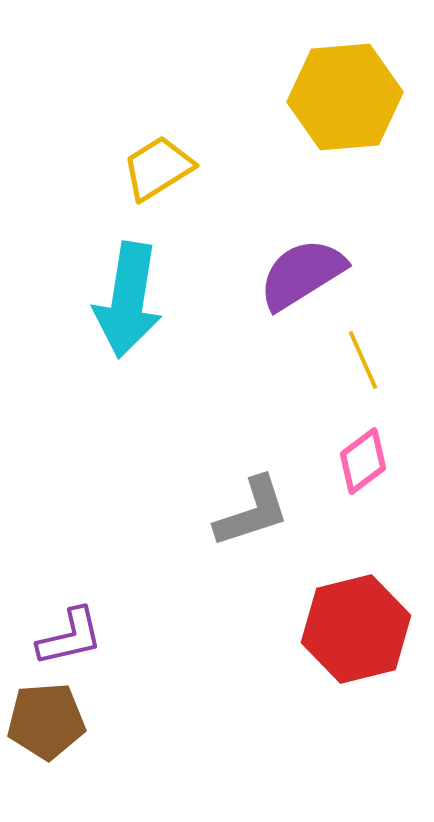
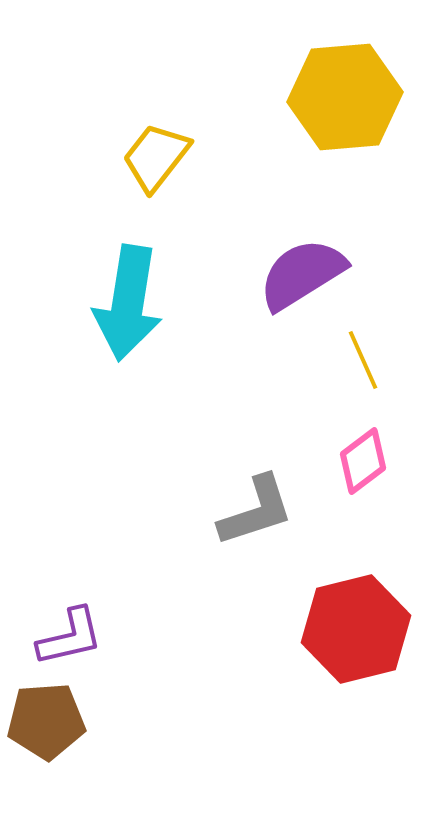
yellow trapezoid: moved 2 px left, 11 px up; rotated 20 degrees counterclockwise
cyan arrow: moved 3 px down
gray L-shape: moved 4 px right, 1 px up
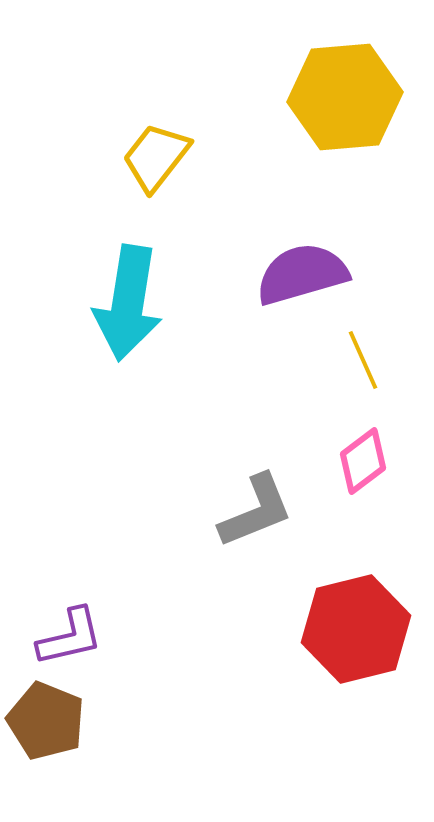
purple semicircle: rotated 16 degrees clockwise
gray L-shape: rotated 4 degrees counterclockwise
brown pentagon: rotated 26 degrees clockwise
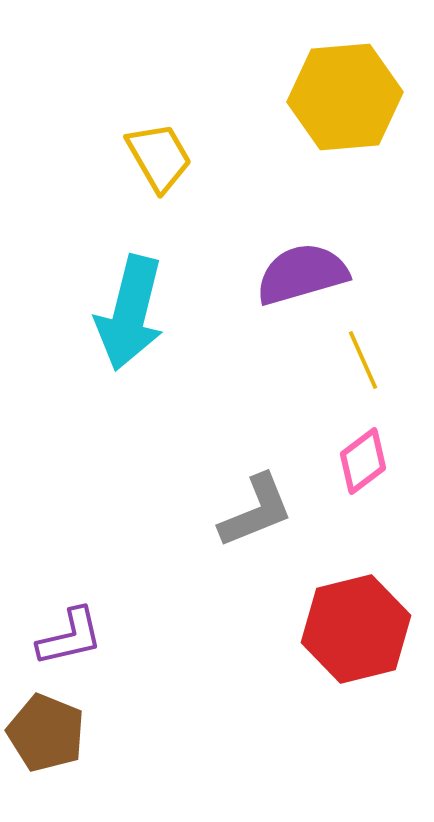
yellow trapezoid: moved 3 px right; rotated 112 degrees clockwise
cyan arrow: moved 2 px right, 10 px down; rotated 5 degrees clockwise
brown pentagon: moved 12 px down
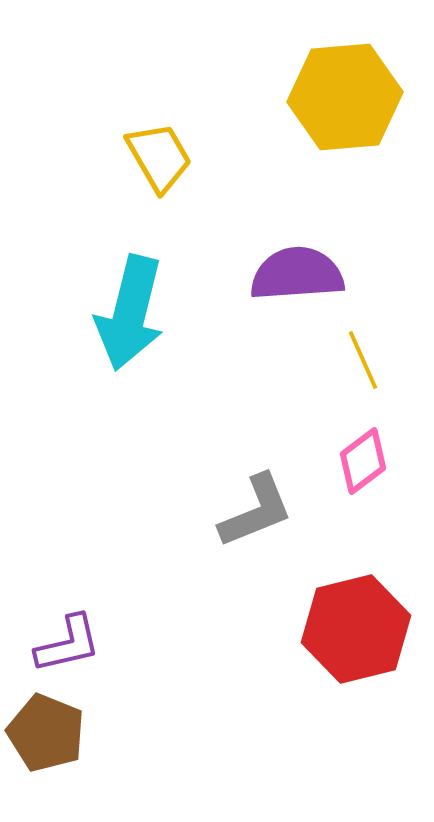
purple semicircle: moved 5 px left; rotated 12 degrees clockwise
purple L-shape: moved 2 px left, 7 px down
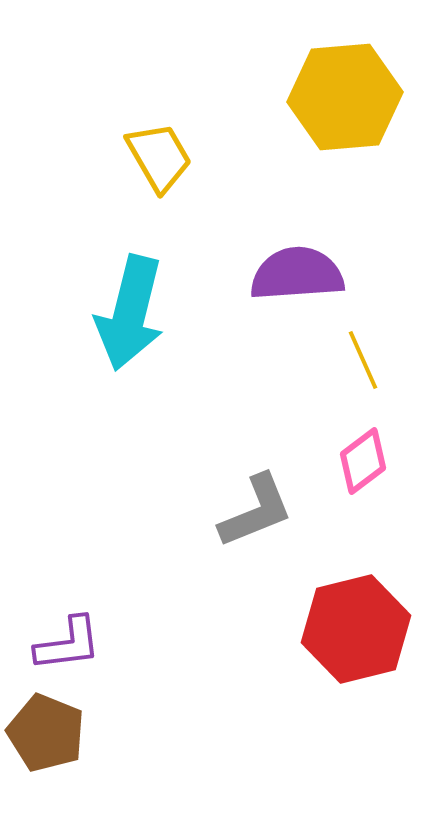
purple L-shape: rotated 6 degrees clockwise
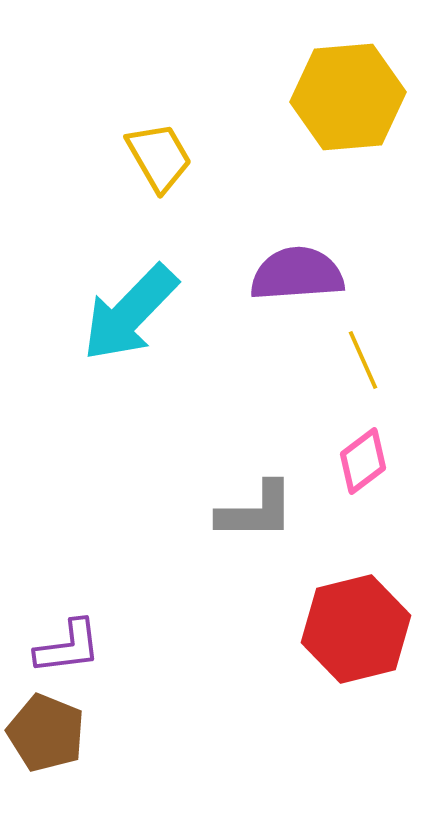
yellow hexagon: moved 3 px right
cyan arrow: rotated 30 degrees clockwise
gray L-shape: rotated 22 degrees clockwise
purple L-shape: moved 3 px down
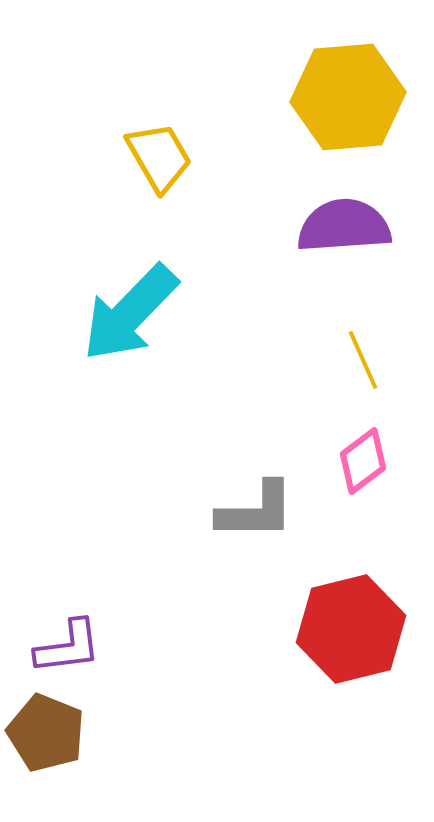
purple semicircle: moved 47 px right, 48 px up
red hexagon: moved 5 px left
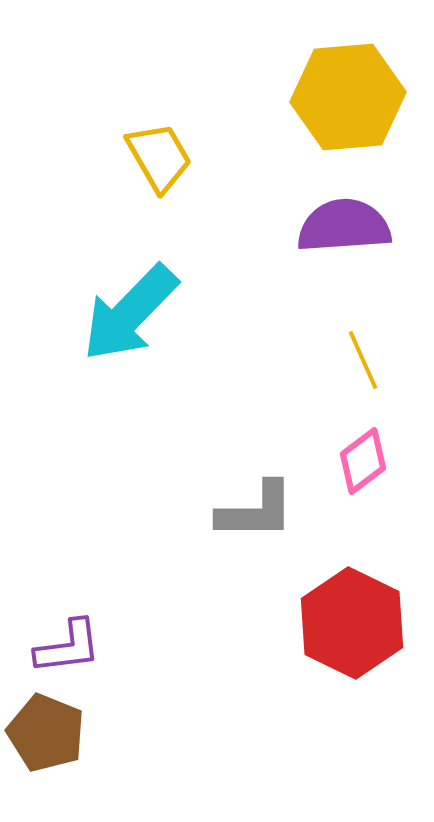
red hexagon: moved 1 px right, 6 px up; rotated 20 degrees counterclockwise
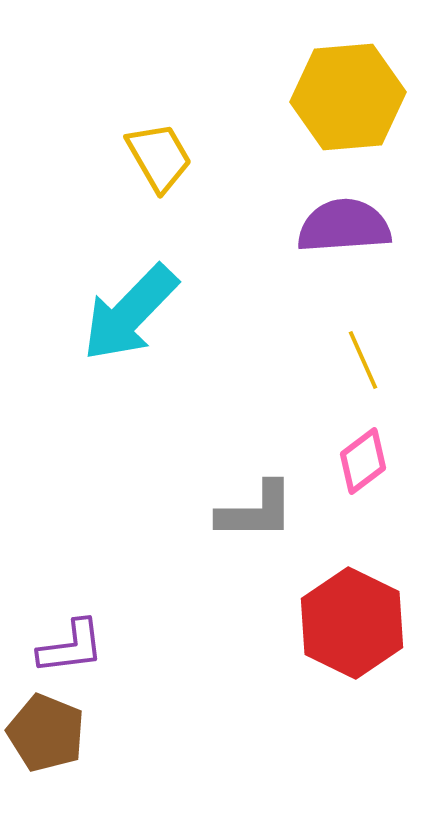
purple L-shape: moved 3 px right
